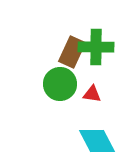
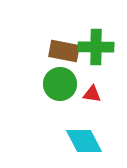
brown rectangle: moved 8 px left, 1 px up; rotated 76 degrees clockwise
cyan diamond: moved 13 px left
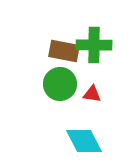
green cross: moved 2 px left, 2 px up
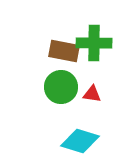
green cross: moved 2 px up
green circle: moved 1 px right, 3 px down
cyan diamond: moved 4 px left; rotated 45 degrees counterclockwise
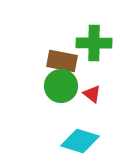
brown rectangle: moved 2 px left, 10 px down
green circle: moved 1 px up
red triangle: rotated 30 degrees clockwise
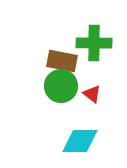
cyan diamond: rotated 18 degrees counterclockwise
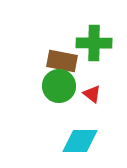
green circle: moved 2 px left
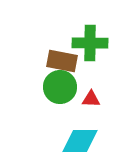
green cross: moved 4 px left
green circle: moved 1 px right, 1 px down
red triangle: moved 1 px left, 5 px down; rotated 36 degrees counterclockwise
